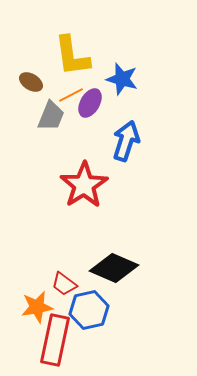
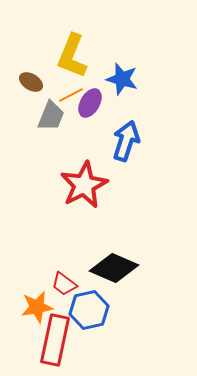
yellow L-shape: rotated 30 degrees clockwise
red star: rotated 6 degrees clockwise
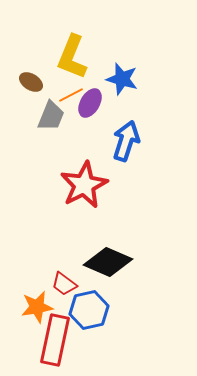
yellow L-shape: moved 1 px down
black diamond: moved 6 px left, 6 px up
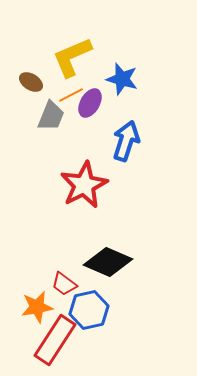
yellow L-shape: rotated 45 degrees clockwise
red rectangle: rotated 21 degrees clockwise
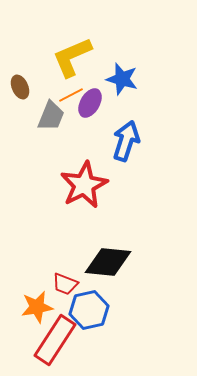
brown ellipse: moved 11 px left, 5 px down; rotated 35 degrees clockwise
black diamond: rotated 18 degrees counterclockwise
red trapezoid: moved 1 px right; rotated 16 degrees counterclockwise
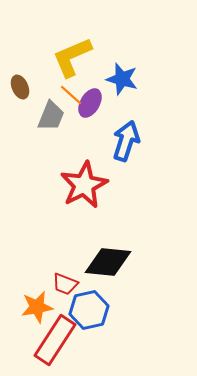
orange line: rotated 70 degrees clockwise
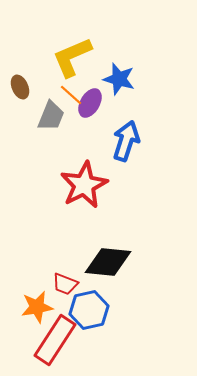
blue star: moved 3 px left
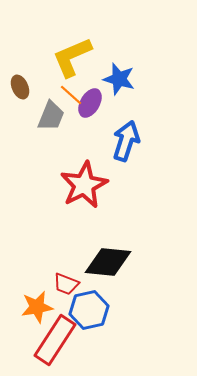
red trapezoid: moved 1 px right
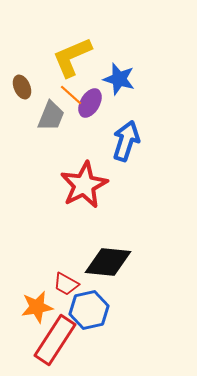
brown ellipse: moved 2 px right
red trapezoid: rotated 8 degrees clockwise
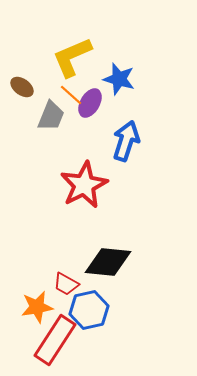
brown ellipse: rotated 30 degrees counterclockwise
